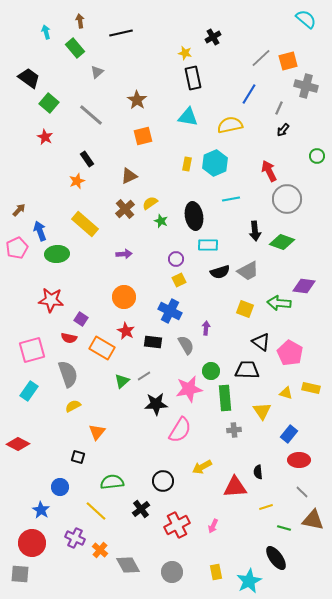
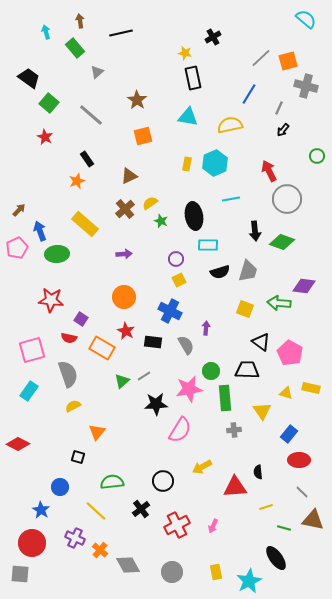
gray trapezoid at (248, 271): rotated 45 degrees counterclockwise
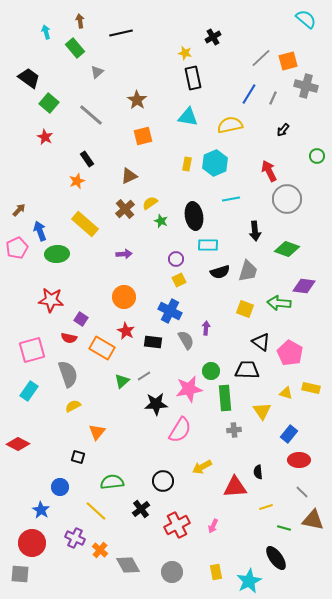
gray line at (279, 108): moved 6 px left, 10 px up
green diamond at (282, 242): moved 5 px right, 7 px down
gray semicircle at (186, 345): moved 5 px up
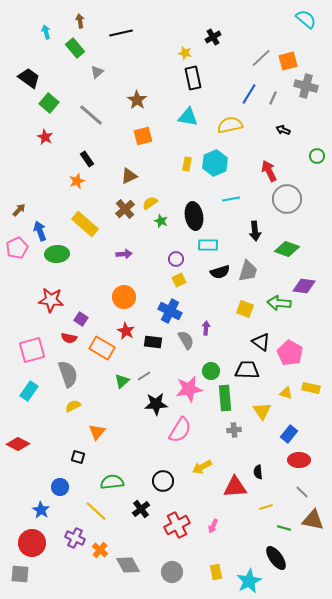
black arrow at (283, 130): rotated 72 degrees clockwise
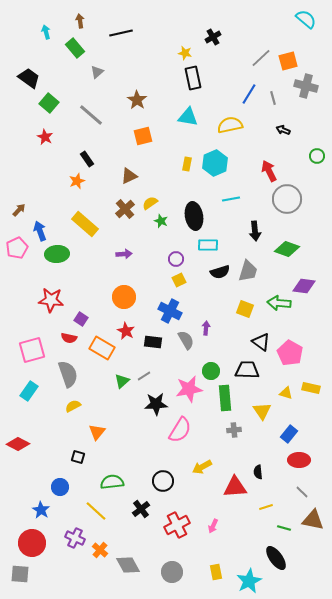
gray line at (273, 98): rotated 40 degrees counterclockwise
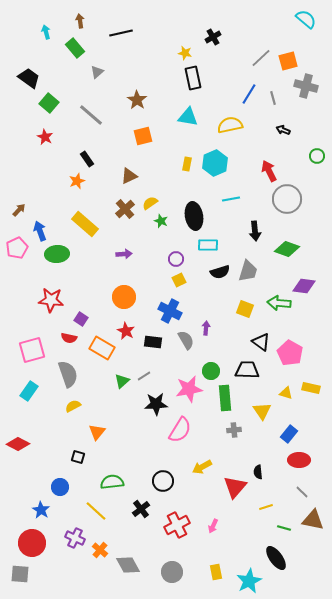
red triangle at (235, 487): rotated 45 degrees counterclockwise
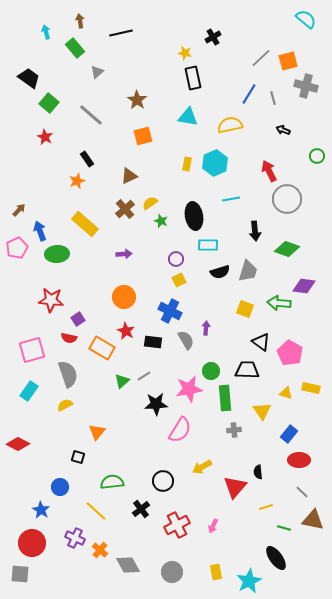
purple square at (81, 319): moved 3 px left; rotated 24 degrees clockwise
yellow semicircle at (73, 406): moved 8 px left, 1 px up
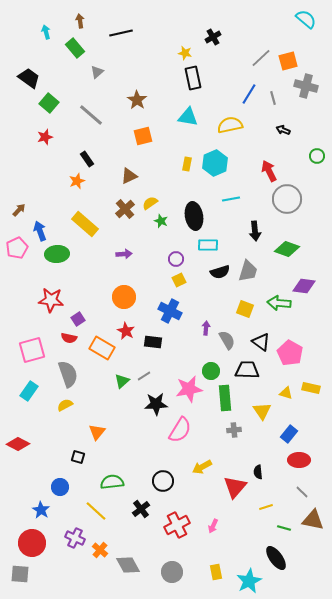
red star at (45, 137): rotated 28 degrees clockwise
gray semicircle at (186, 340): moved 41 px right
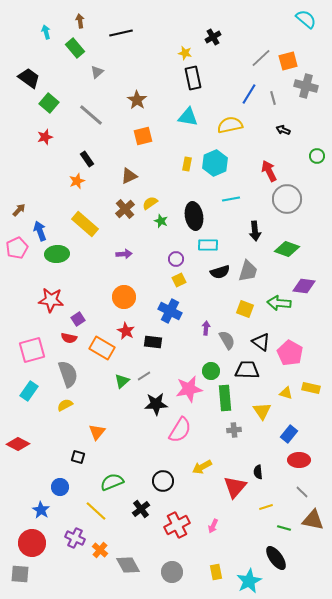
green semicircle at (112, 482): rotated 15 degrees counterclockwise
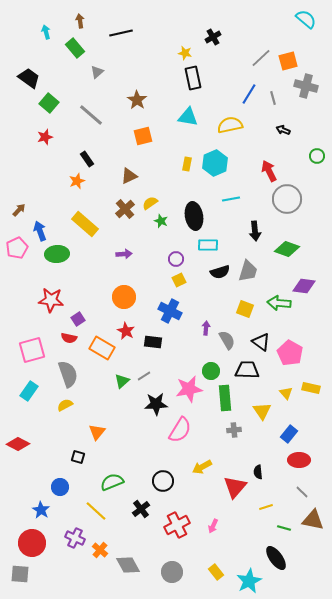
yellow triangle at (286, 393): rotated 32 degrees clockwise
yellow rectangle at (216, 572): rotated 28 degrees counterclockwise
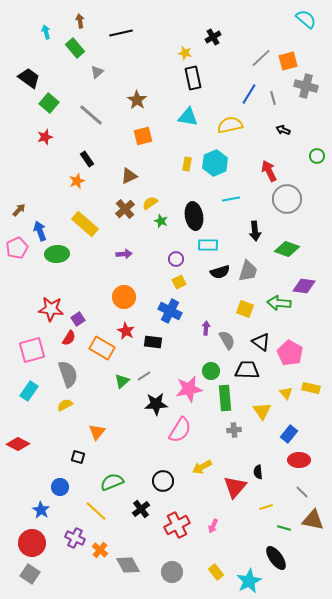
yellow square at (179, 280): moved 2 px down
red star at (51, 300): moved 9 px down
red semicircle at (69, 338): rotated 70 degrees counterclockwise
gray square at (20, 574): moved 10 px right; rotated 30 degrees clockwise
